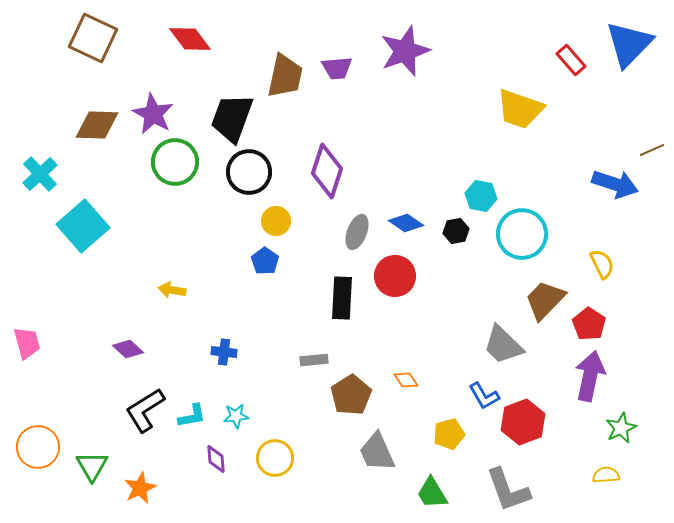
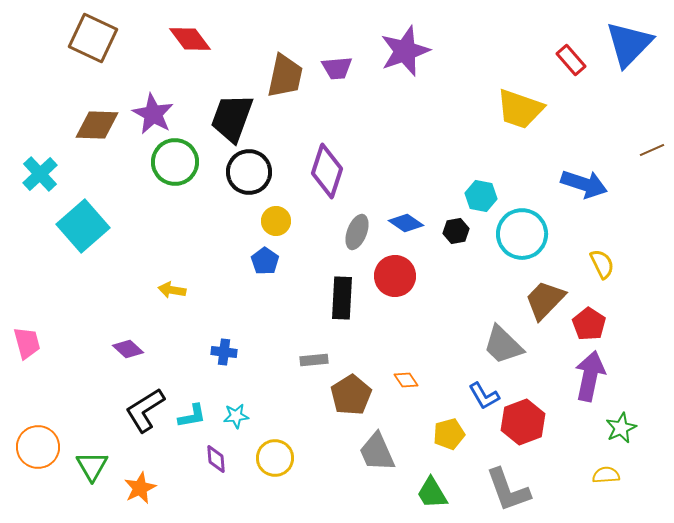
blue arrow at (615, 184): moved 31 px left
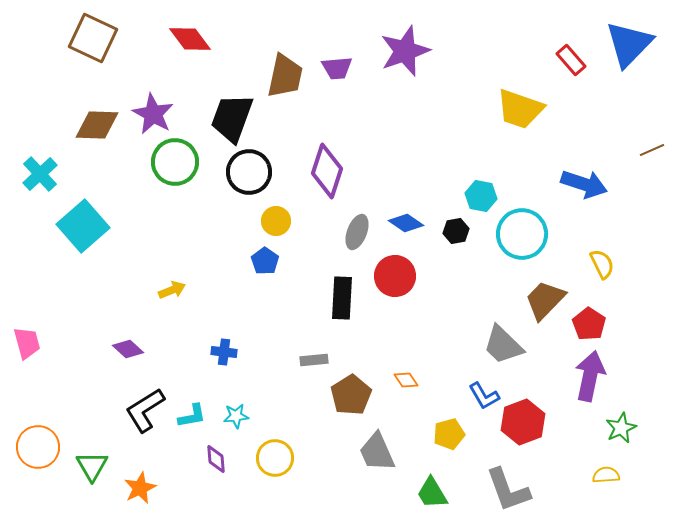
yellow arrow at (172, 290): rotated 148 degrees clockwise
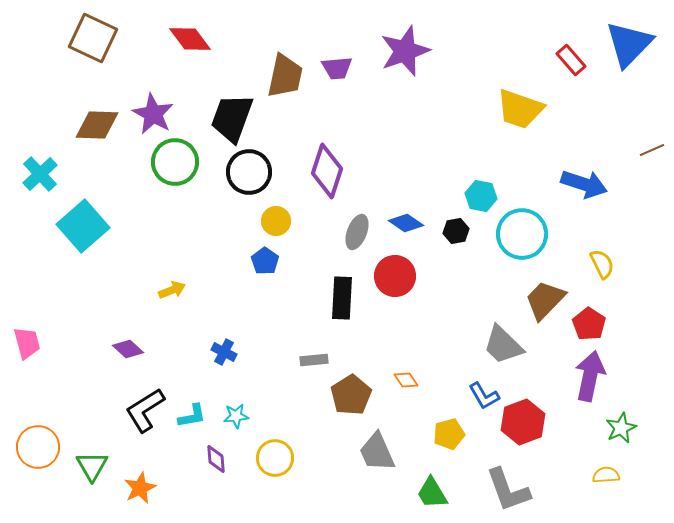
blue cross at (224, 352): rotated 20 degrees clockwise
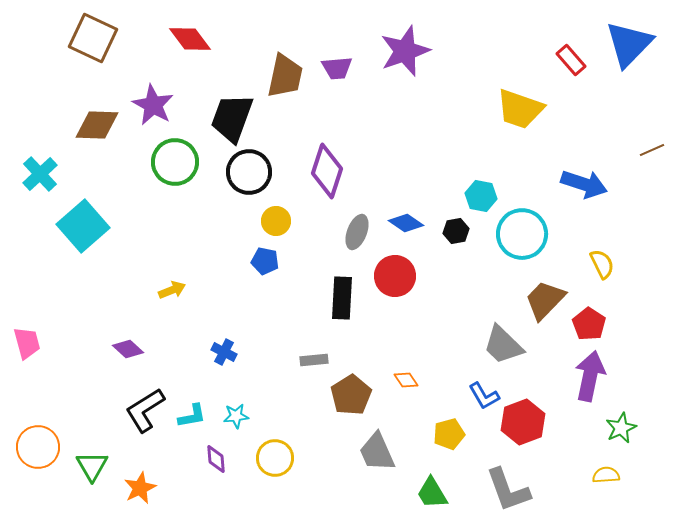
purple star at (153, 114): moved 9 px up
blue pentagon at (265, 261): rotated 24 degrees counterclockwise
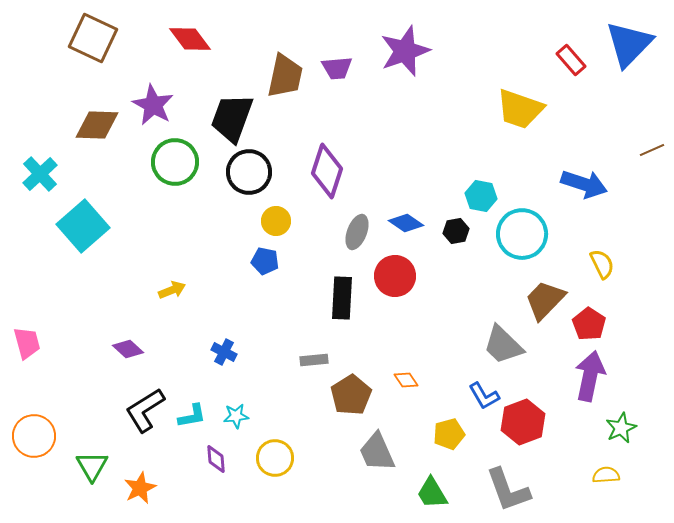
orange circle at (38, 447): moved 4 px left, 11 px up
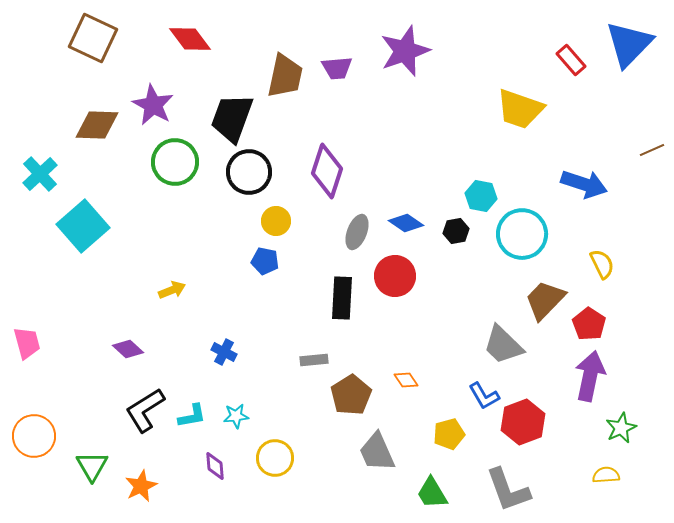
purple diamond at (216, 459): moved 1 px left, 7 px down
orange star at (140, 488): moved 1 px right, 2 px up
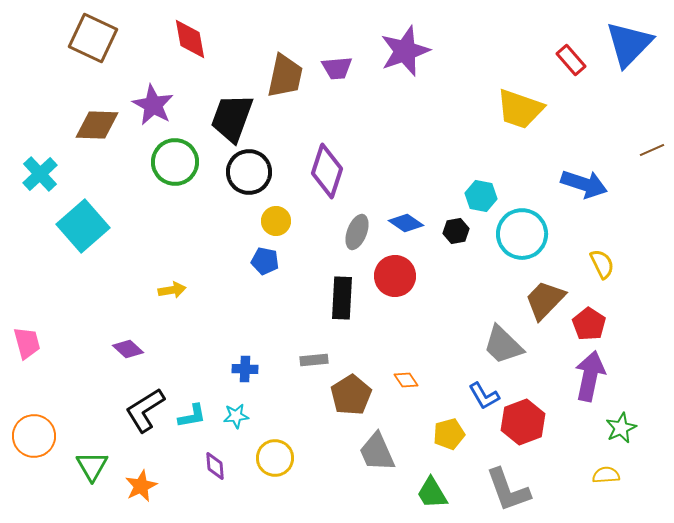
red diamond at (190, 39): rotated 27 degrees clockwise
yellow arrow at (172, 290): rotated 12 degrees clockwise
blue cross at (224, 352): moved 21 px right, 17 px down; rotated 25 degrees counterclockwise
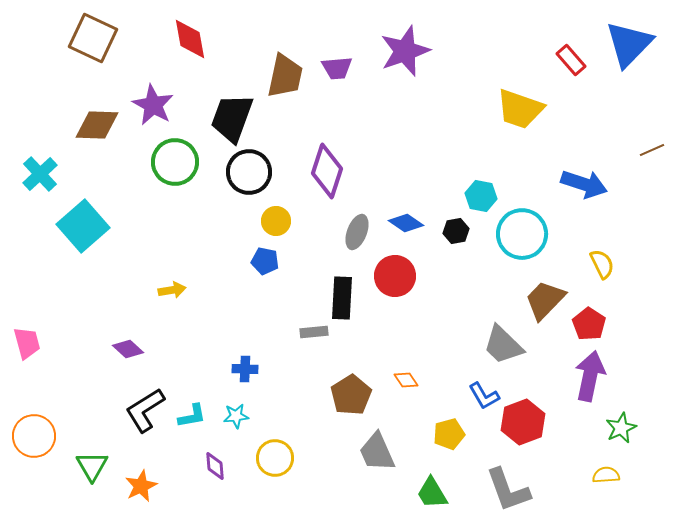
gray rectangle at (314, 360): moved 28 px up
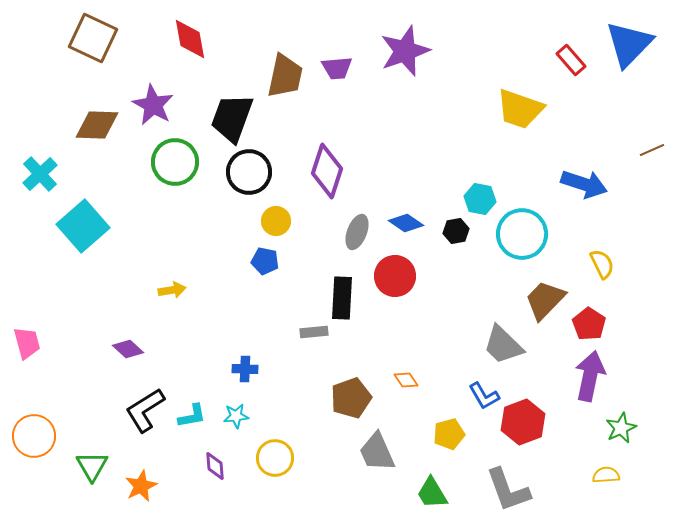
cyan hexagon at (481, 196): moved 1 px left, 3 px down
brown pentagon at (351, 395): moved 3 px down; rotated 12 degrees clockwise
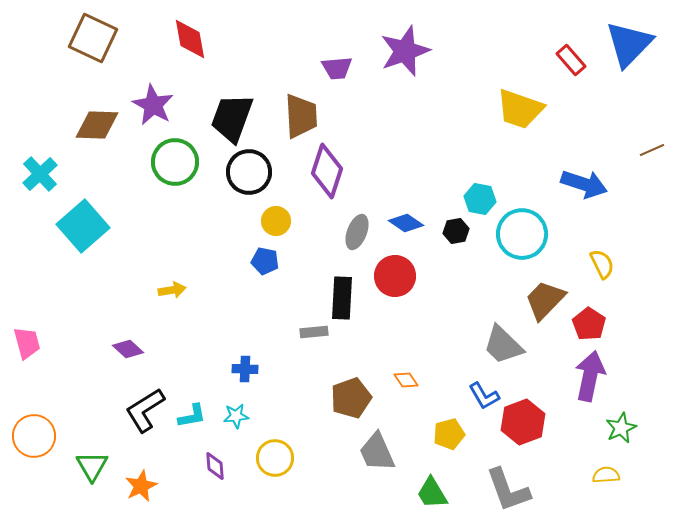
brown trapezoid at (285, 76): moved 16 px right, 40 px down; rotated 15 degrees counterclockwise
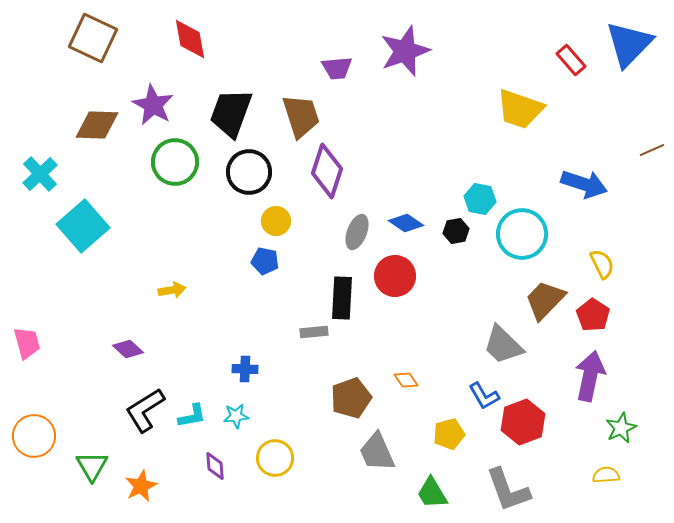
brown trapezoid at (301, 116): rotated 15 degrees counterclockwise
black trapezoid at (232, 118): moved 1 px left, 5 px up
red pentagon at (589, 324): moved 4 px right, 9 px up
